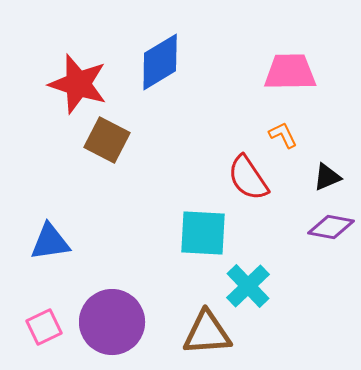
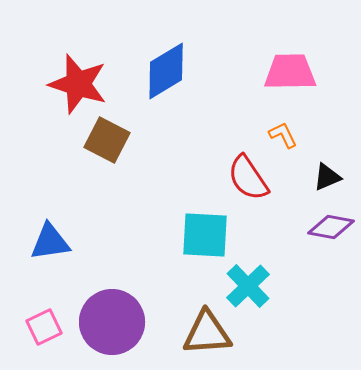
blue diamond: moved 6 px right, 9 px down
cyan square: moved 2 px right, 2 px down
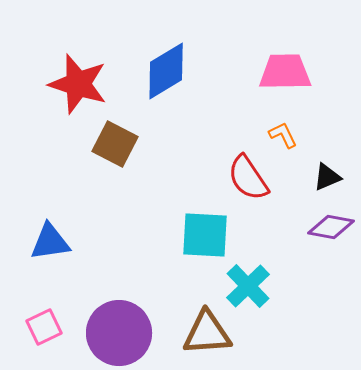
pink trapezoid: moved 5 px left
brown square: moved 8 px right, 4 px down
purple circle: moved 7 px right, 11 px down
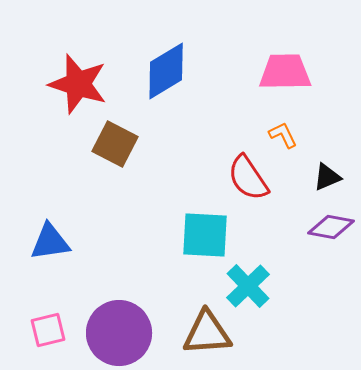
pink square: moved 4 px right, 3 px down; rotated 12 degrees clockwise
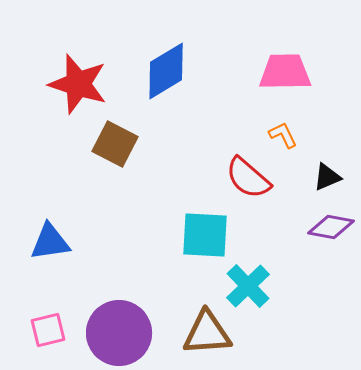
red semicircle: rotated 15 degrees counterclockwise
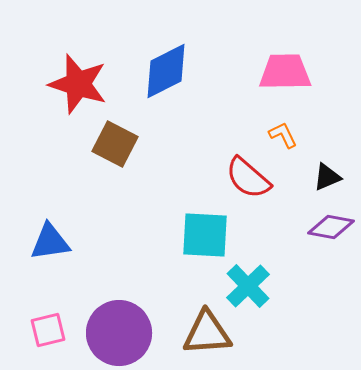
blue diamond: rotated 4 degrees clockwise
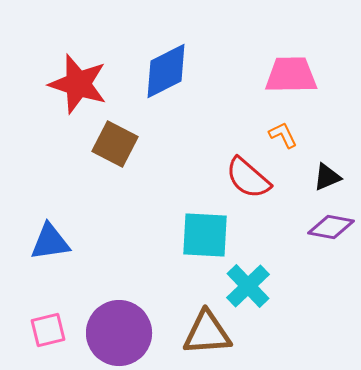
pink trapezoid: moved 6 px right, 3 px down
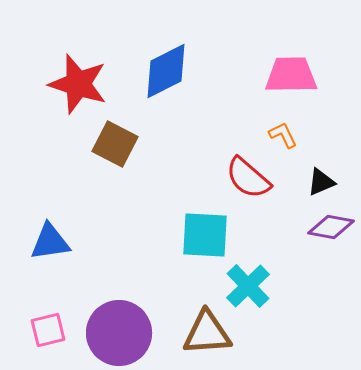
black triangle: moved 6 px left, 5 px down
